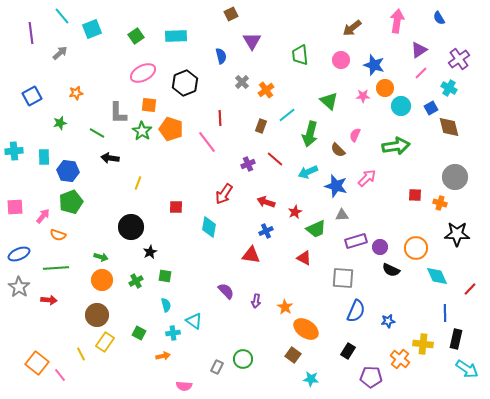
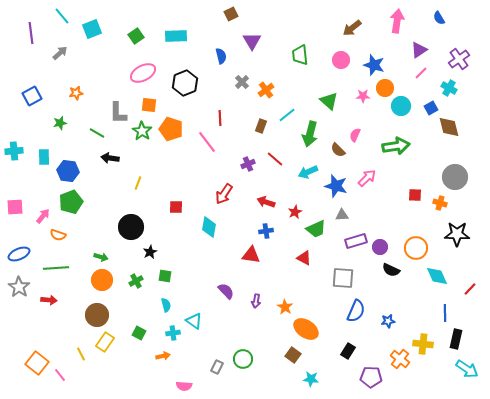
blue cross at (266, 231): rotated 16 degrees clockwise
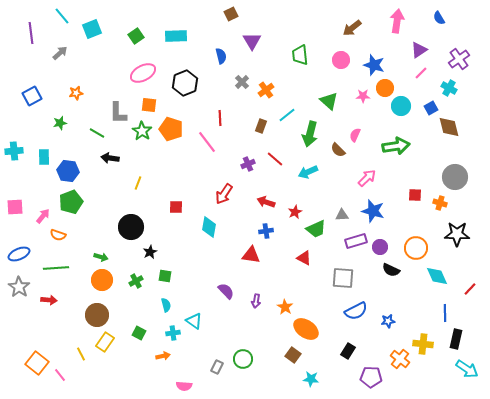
blue star at (336, 186): moved 37 px right, 25 px down
blue semicircle at (356, 311): rotated 40 degrees clockwise
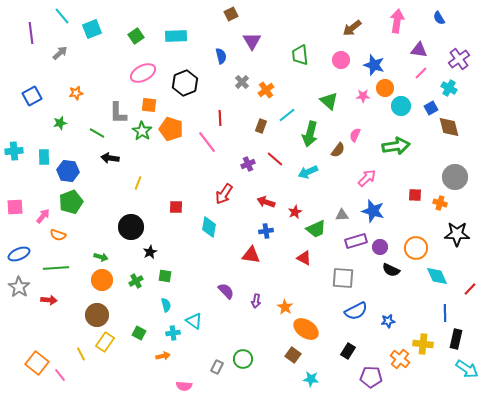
purple triangle at (419, 50): rotated 42 degrees clockwise
brown semicircle at (338, 150): rotated 98 degrees counterclockwise
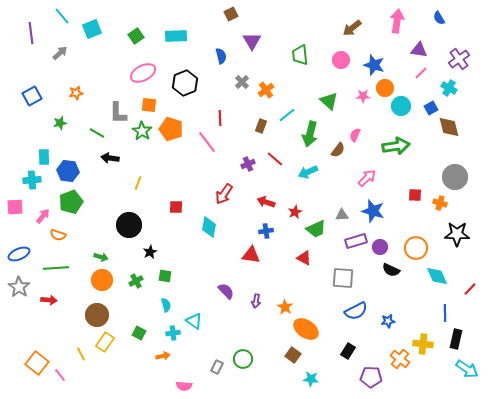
cyan cross at (14, 151): moved 18 px right, 29 px down
black circle at (131, 227): moved 2 px left, 2 px up
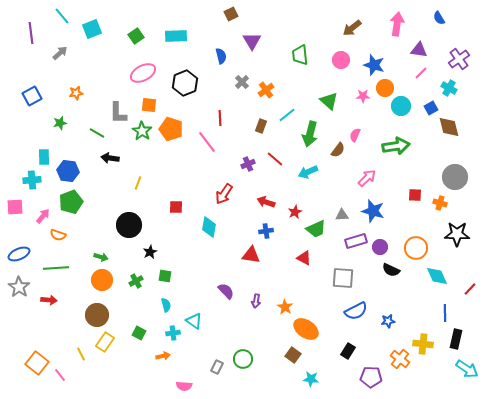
pink arrow at (397, 21): moved 3 px down
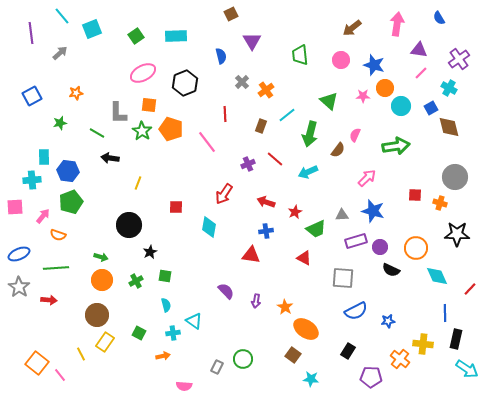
red line at (220, 118): moved 5 px right, 4 px up
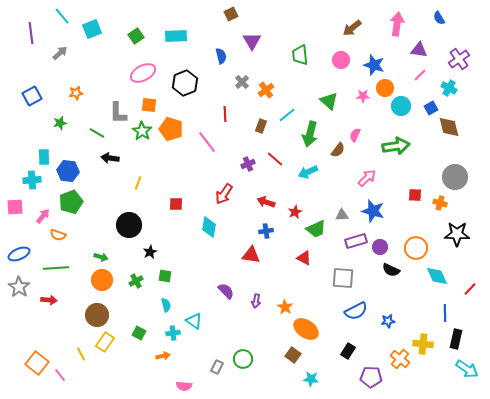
pink line at (421, 73): moved 1 px left, 2 px down
red square at (176, 207): moved 3 px up
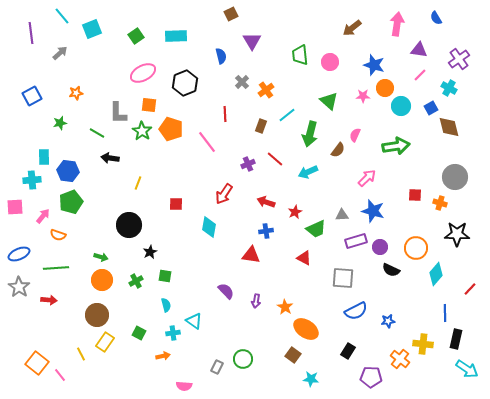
blue semicircle at (439, 18): moved 3 px left
pink circle at (341, 60): moved 11 px left, 2 px down
cyan diamond at (437, 276): moved 1 px left, 2 px up; rotated 65 degrees clockwise
